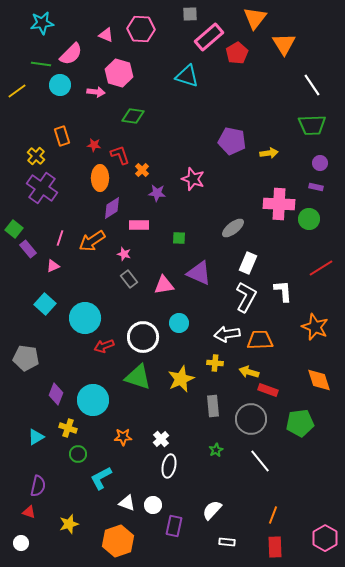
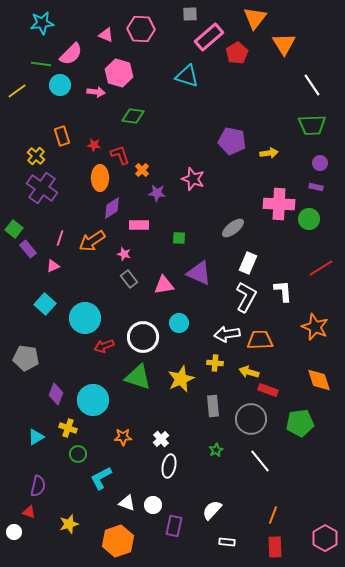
white circle at (21, 543): moved 7 px left, 11 px up
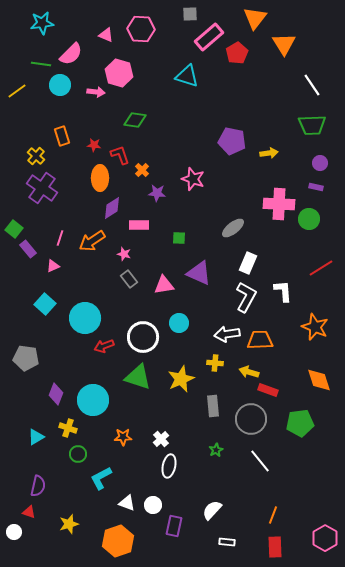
green diamond at (133, 116): moved 2 px right, 4 px down
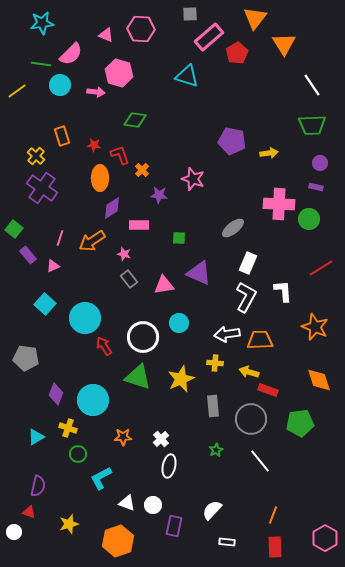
purple star at (157, 193): moved 2 px right, 2 px down
purple rectangle at (28, 249): moved 6 px down
red arrow at (104, 346): rotated 78 degrees clockwise
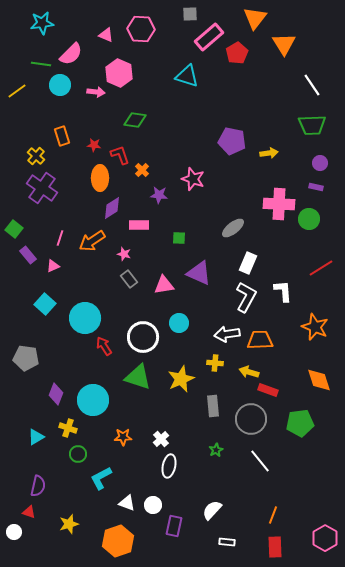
pink hexagon at (119, 73): rotated 8 degrees clockwise
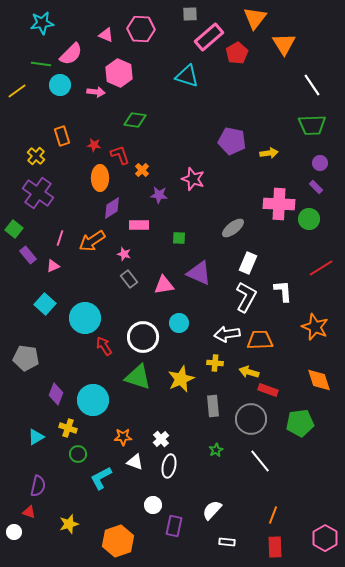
purple rectangle at (316, 187): rotated 32 degrees clockwise
purple cross at (42, 188): moved 4 px left, 5 px down
white triangle at (127, 503): moved 8 px right, 41 px up
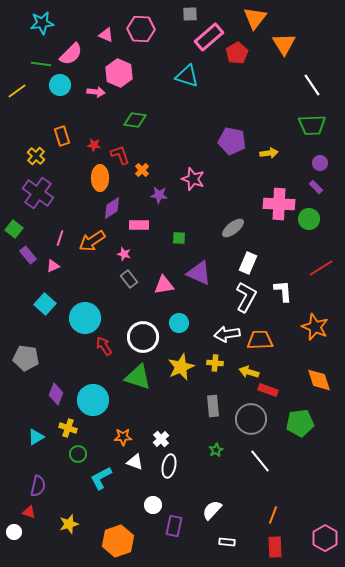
yellow star at (181, 379): moved 12 px up
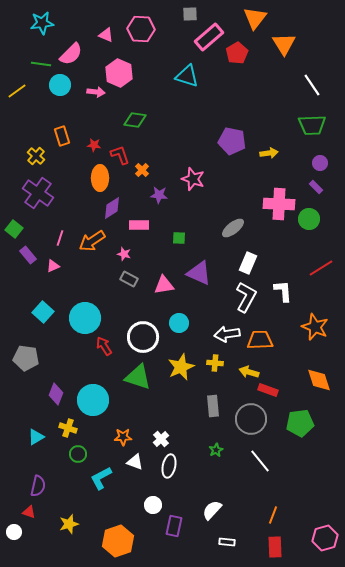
gray rectangle at (129, 279): rotated 24 degrees counterclockwise
cyan square at (45, 304): moved 2 px left, 8 px down
pink hexagon at (325, 538): rotated 15 degrees clockwise
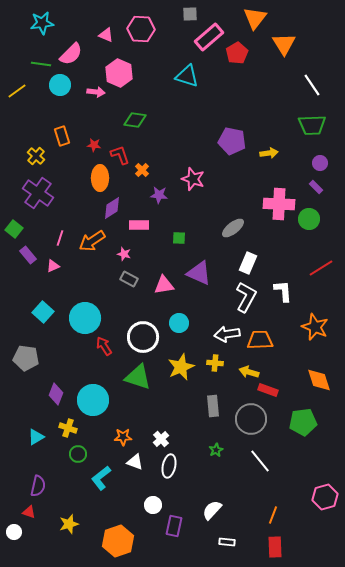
green pentagon at (300, 423): moved 3 px right, 1 px up
cyan L-shape at (101, 478): rotated 10 degrees counterclockwise
pink hexagon at (325, 538): moved 41 px up
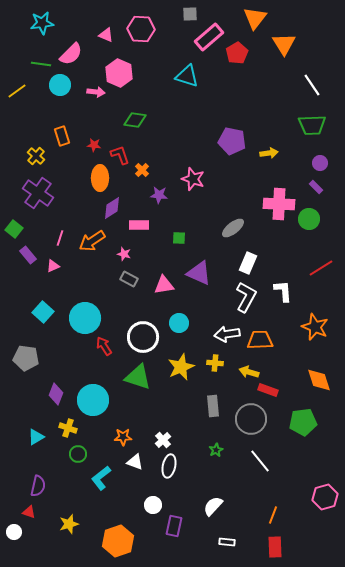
white cross at (161, 439): moved 2 px right, 1 px down
white semicircle at (212, 510): moved 1 px right, 4 px up
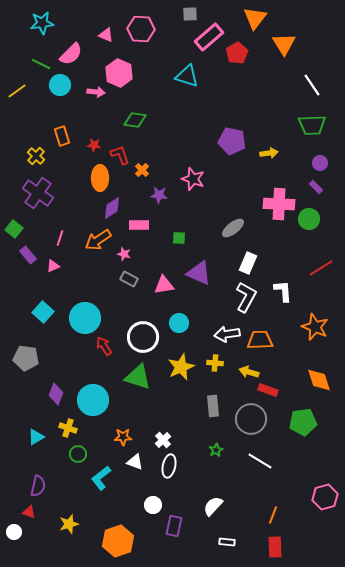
green line at (41, 64): rotated 18 degrees clockwise
orange arrow at (92, 241): moved 6 px right, 1 px up
white line at (260, 461): rotated 20 degrees counterclockwise
